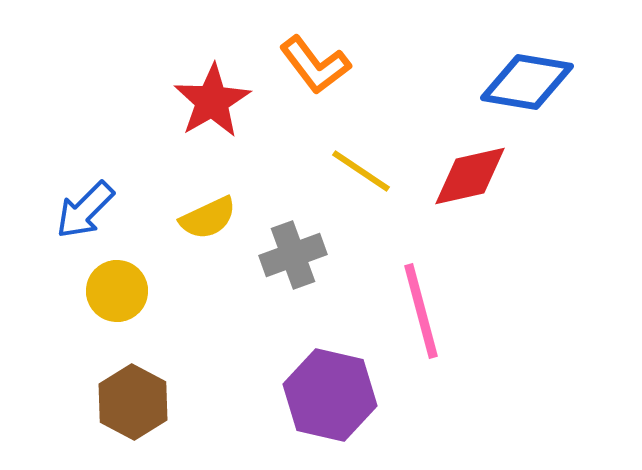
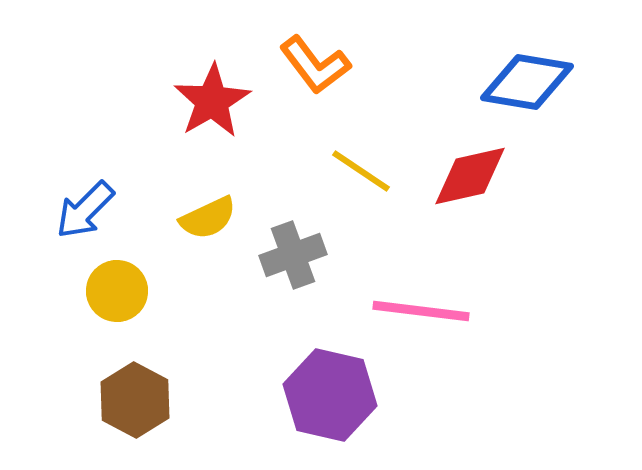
pink line: rotated 68 degrees counterclockwise
brown hexagon: moved 2 px right, 2 px up
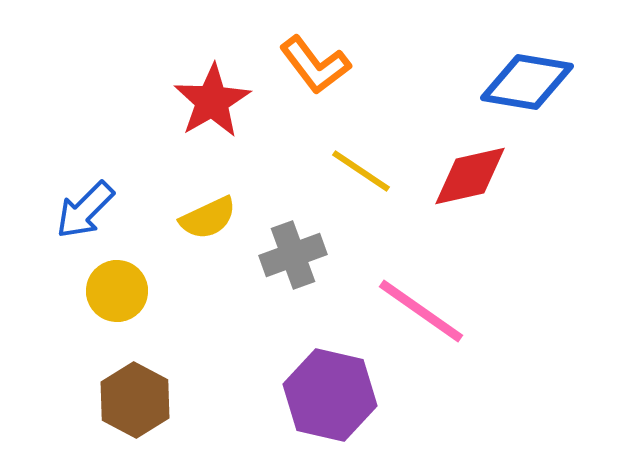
pink line: rotated 28 degrees clockwise
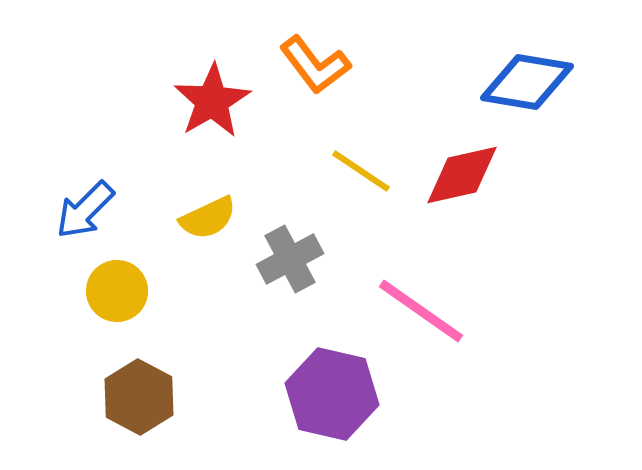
red diamond: moved 8 px left, 1 px up
gray cross: moved 3 px left, 4 px down; rotated 8 degrees counterclockwise
purple hexagon: moved 2 px right, 1 px up
brown hexagon: moved 4 px right, 3 px up
